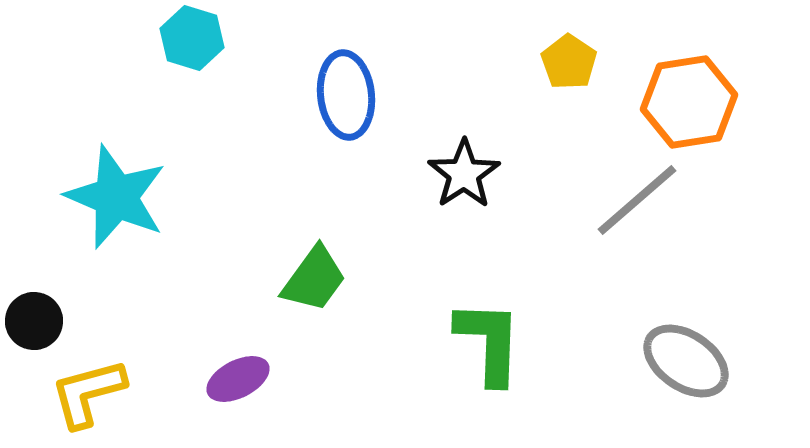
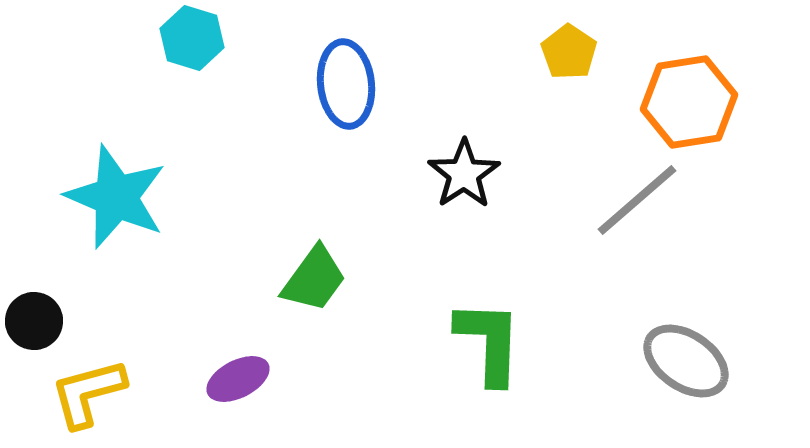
yellow pentagon: moved 10 px up
blue ellipse: moved 11 px up
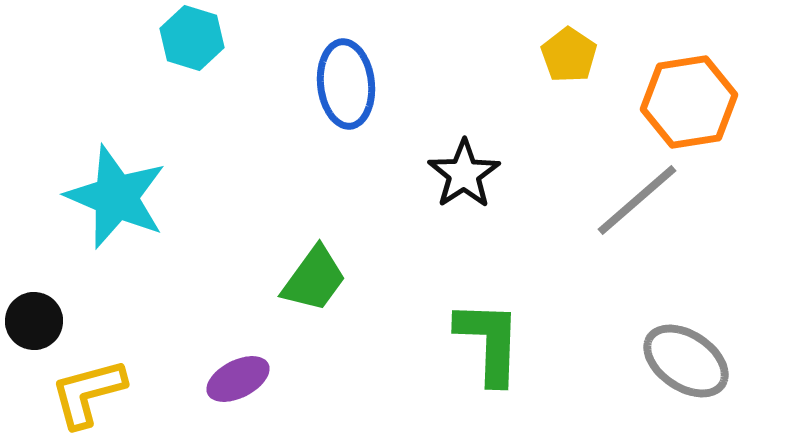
yellow pentagon: moved 3 px down
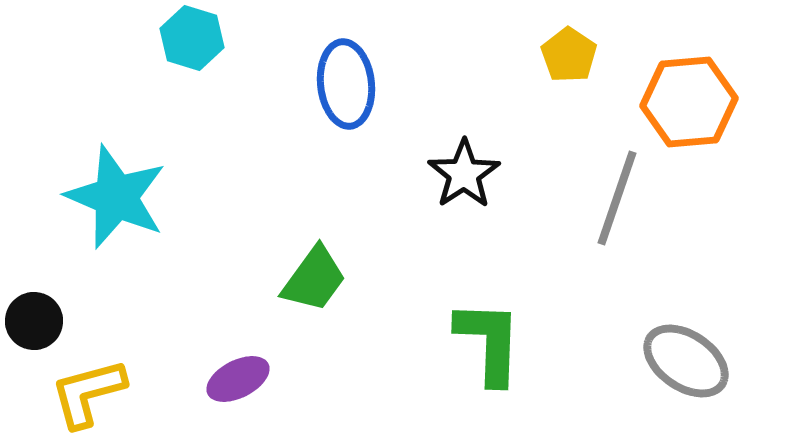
orange hexagon: rotated 4 degrees clockwise
gray line: moved 20 px left, 2 px up; rotated 30 degrees counterclockwise
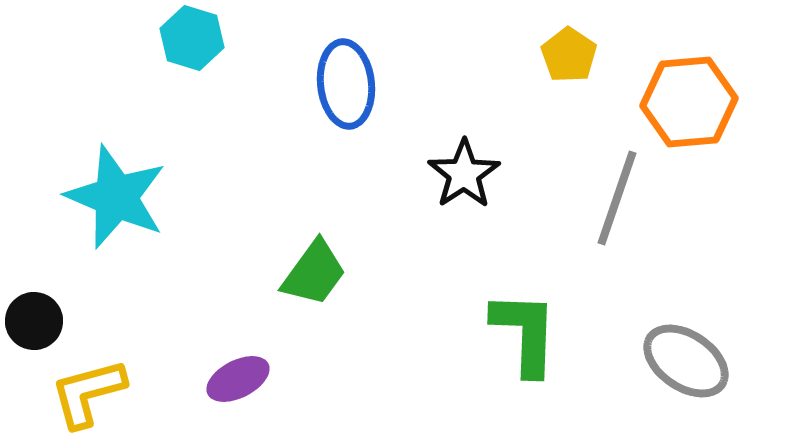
green trapezoid: moved 6 px up
green L-shape: moved 36 px right, 9 px up
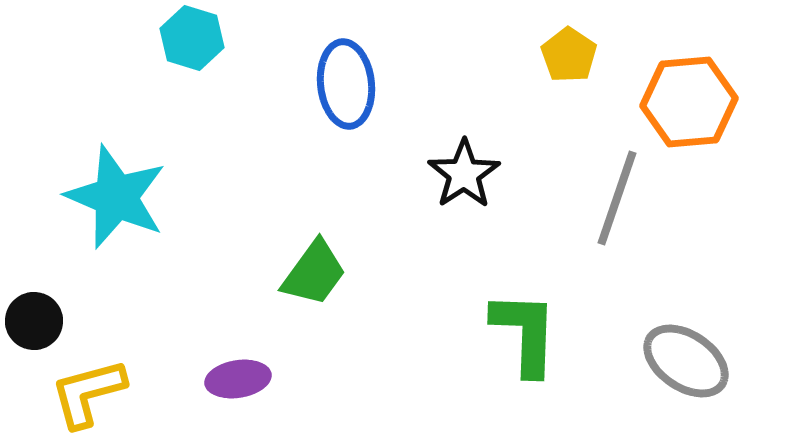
purple ellipse: rotated 18 degrees clockwise
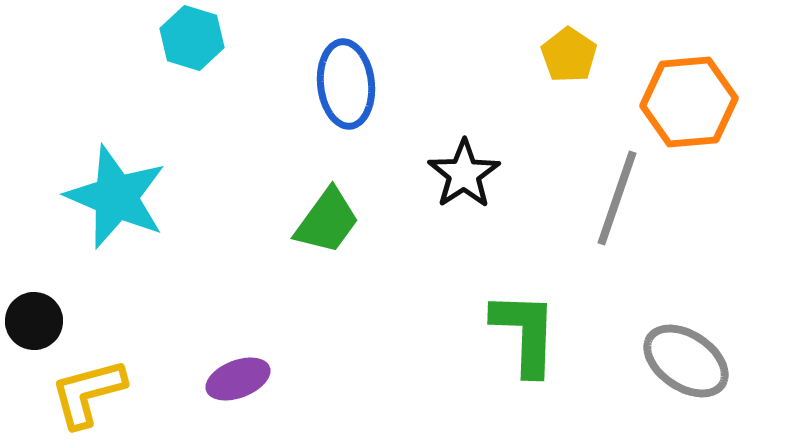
green trapezoid: moved 13 px right, 52 px up
purple ellipse: rotated 12 degrees counterclockwise
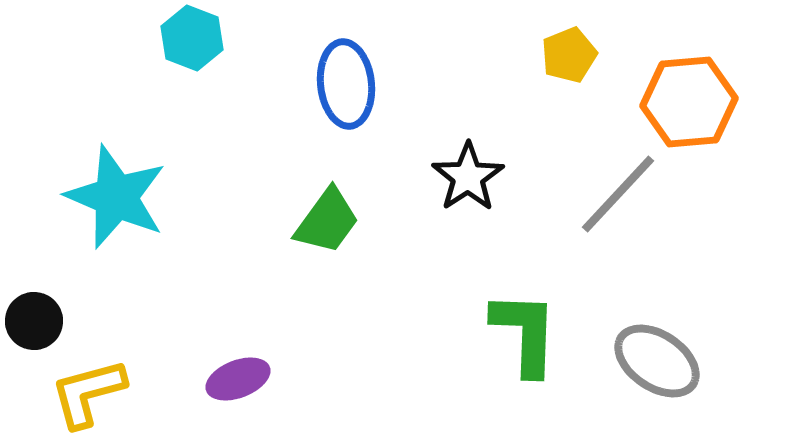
cyan hexagon: rotated 4 degrees clockwise
yellow pentagon: rotated 16 degrees clockwise
black star: moved 4 px right, 3 px down
gray line: moved 1 px right, 4 px up; rotated 24 degrees clockwise
gray ellipse: moved 29 px left
